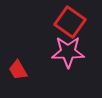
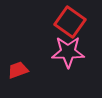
red trapezoid: rotated 100 degrees clockwise
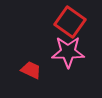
red trapezoid: moved 13 px right; rotated 45 degrees clockwise
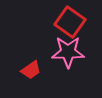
red trapezoid: rotated 120 degrees clockwise
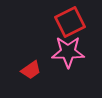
red square: rotated 28 degrees clockwise
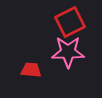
red trapezoid: rotated 140 degrees counterclockwise
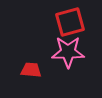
red square: rotated 12 degrees clockwise
